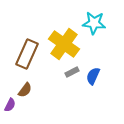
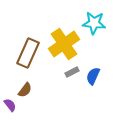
yellow cross: rotated 20 degrees clockwise
brown rectangle: moved 1 px right, 1 px up
purple semicircle: rotated 64 degrees counterclockwise
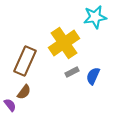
cyan star: moved 1 px right, 6 px up; rotated 15 degrees counterclockwise
yellow cross: moved 1 px up
brown rectangle: moved 3 px left, 8 px down
brown semicircle: moved 1 px left, 2 px down
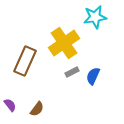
brown semicircle: moved 13 px right, 17 px down
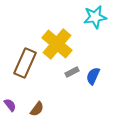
yellow cross: moved 7 px left, 1 px down; rotated 16 degrees counterclockwise
brown rectangle: moved 2 px down
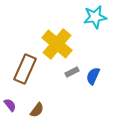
brown rectangle: moved 6 px down
brown semicircle: moved 1 px down
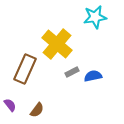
blue semicircle: rotated 54 degrees clockwise
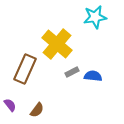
blue semicircle: rotated 18 degrees clockwise
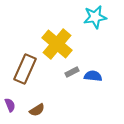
purple semicircle: rotated 16 degrees clockwise
brown semicircle: rotated 21 degrees clockwise
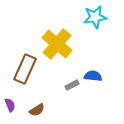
gray rectangle: moved 13 px down
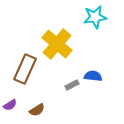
purple semicircle: rotated 80 degrees clockwise
